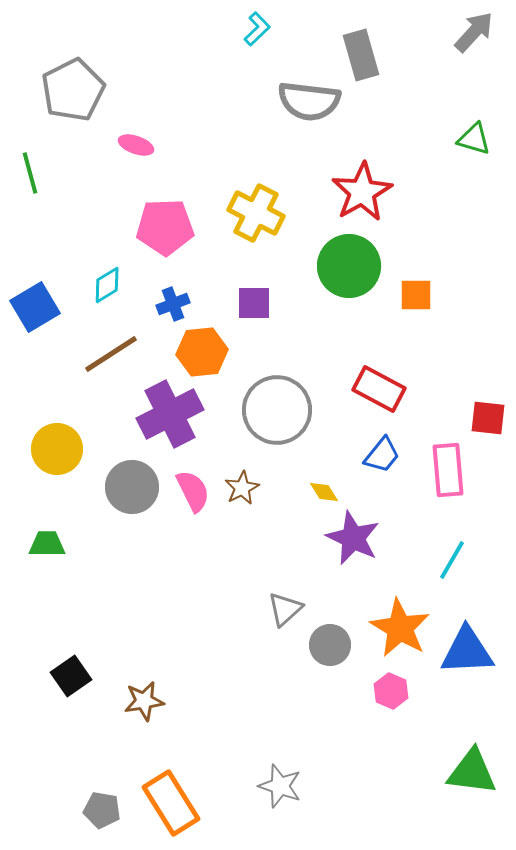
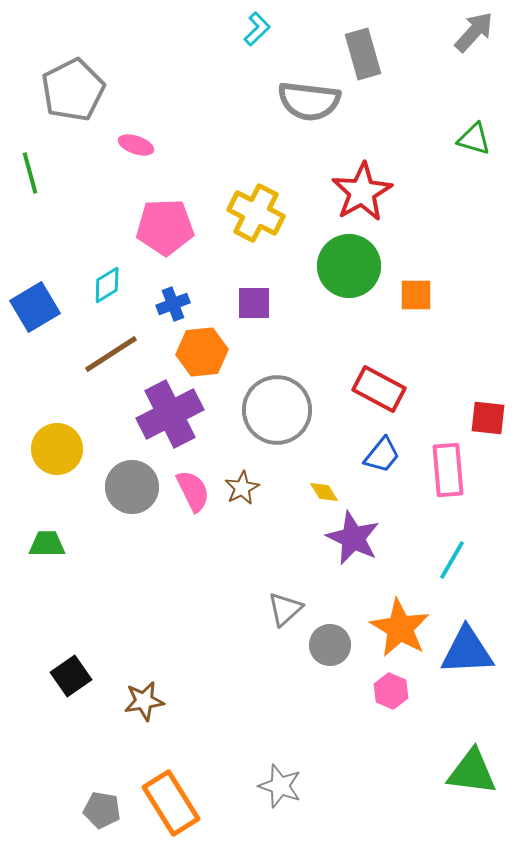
gray rectangle at (361, 55): moved 2 px right, 1 px up
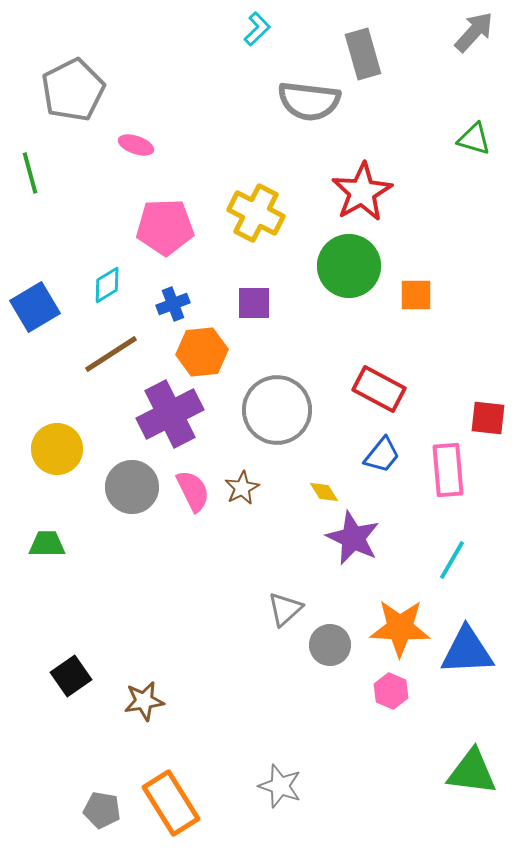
orange star at (400, 628): rotated 28 degrees counterclockwise
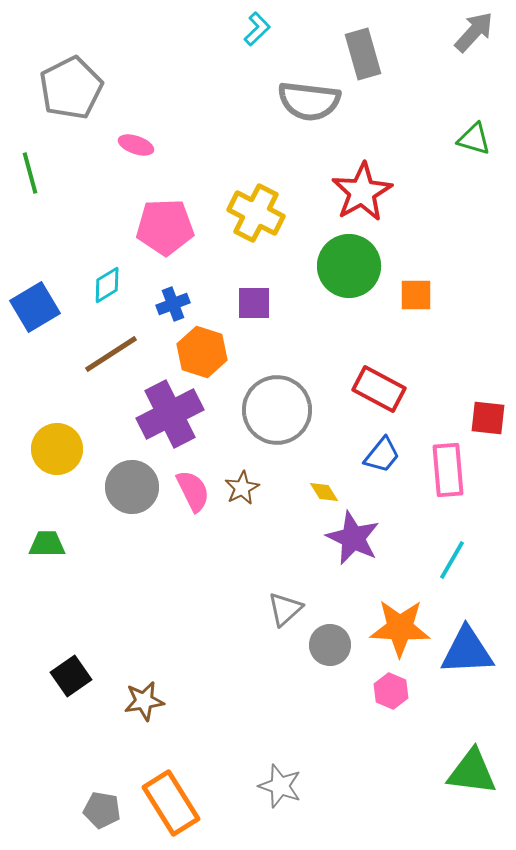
gray pentagon at (73, 90): moved 2 px left, 2 px up
orange hexagon at (202, 352): rotated 24 degrees clockwise
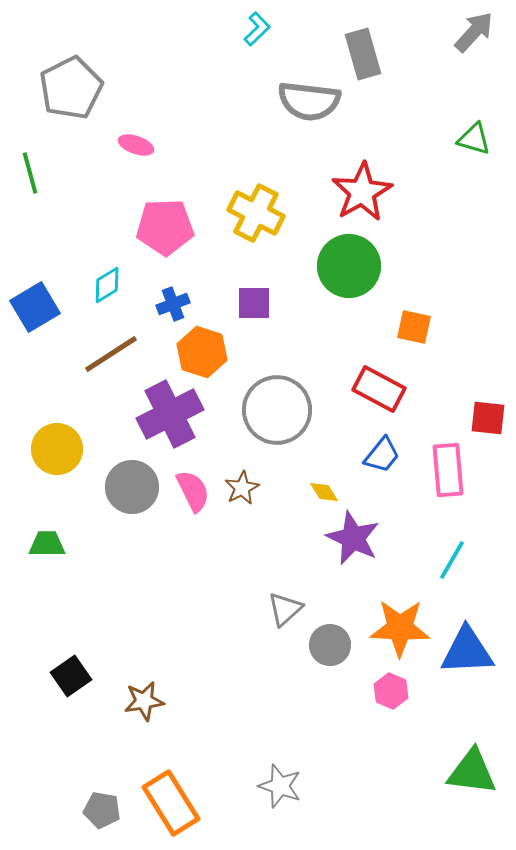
orange square at (416, 295): moved 2 px left, 32 px down; rotated 12 degrees clockwise
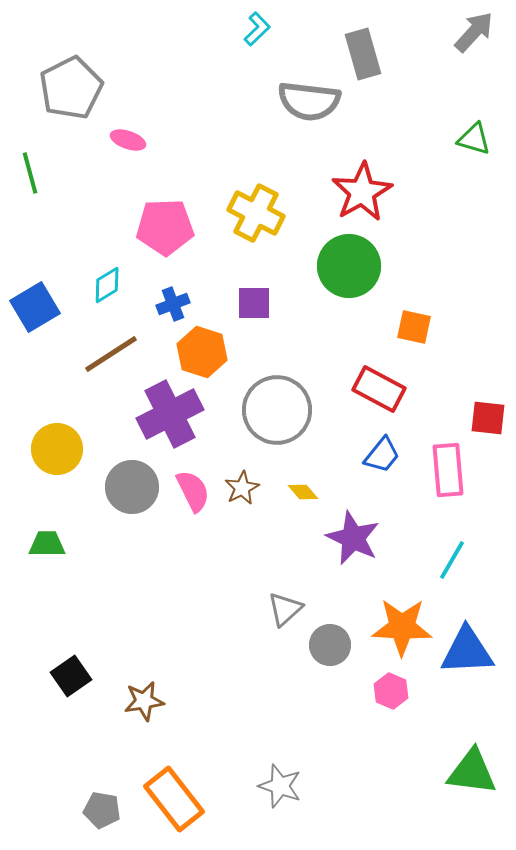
pink ellipse at (136, 145): moved 8 px left, 5 px up
yellow diamond at (324, 492): moved 21 px left; rotated 8 degrees counterclockwise
orange star at (400, 628): moved 2 px right, 1 px up
orange rectangle at (171, 803): moved 3 px right, 4 px up; rotated 6 degrees counterclockwise
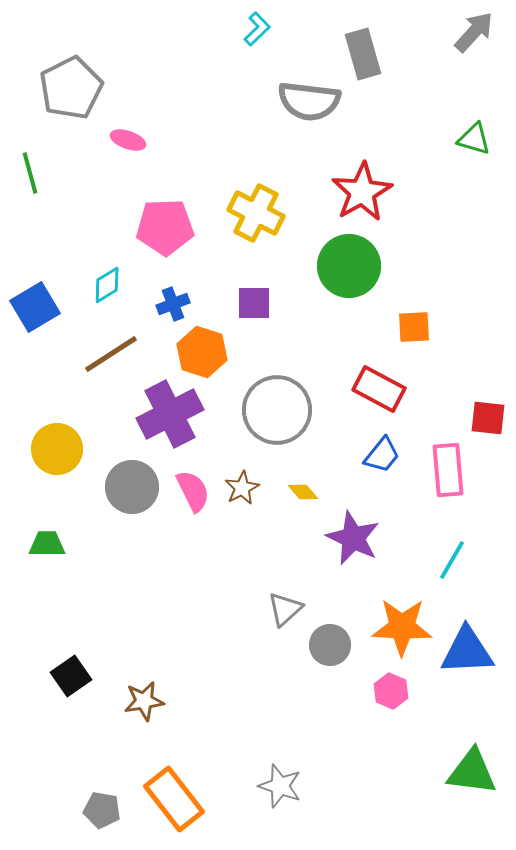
orange square at (414, 327): rotated 15 degrees counterclockwise
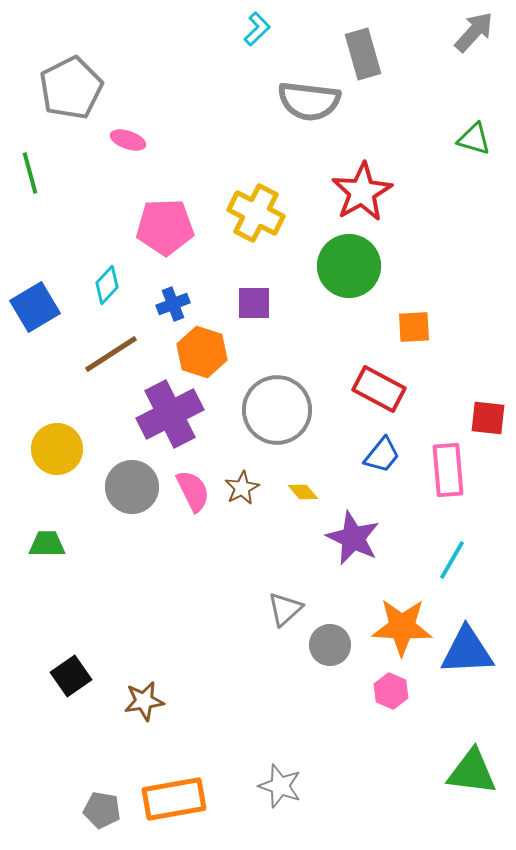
cyan diamond at (107, 285): rotated 15 degrees counterclockwise
orange rectangle at (174, 799): rotated 62 degrees counterclockwise
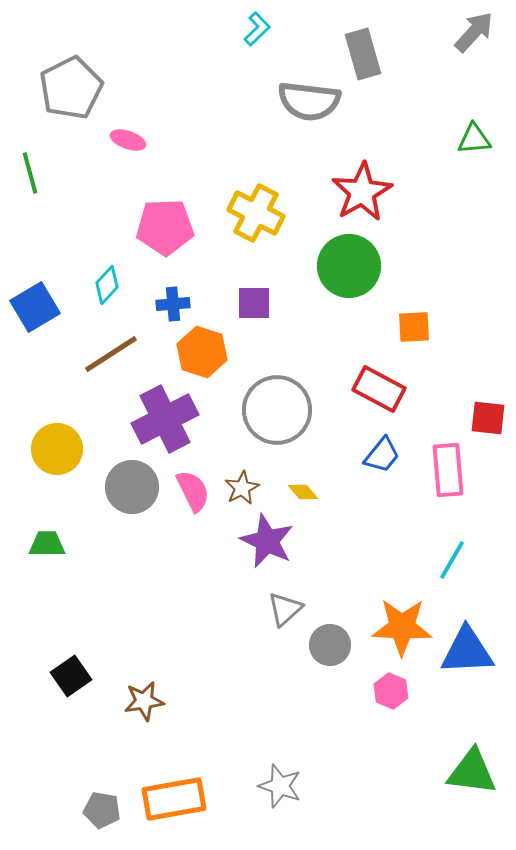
green triangle at (474, 139): rotated 21 degrees counterclockwise
blue cross at (173, 304): rotated 16 degrees clockwise
purple cross at (170, 414): moved 5 px left, 5 px down
purple star at (353, 538): moved 86 px left, 3 px down
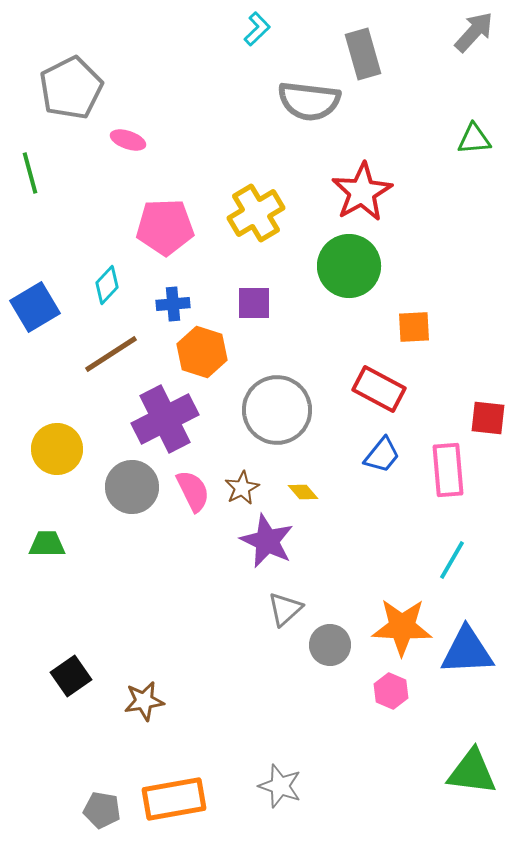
yellow cross at (256, 213): rotated 32 degrees clockwise
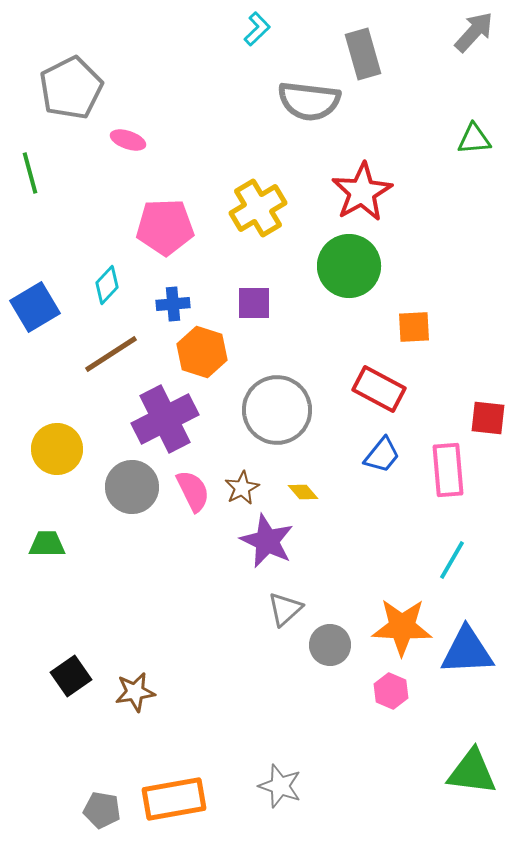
yellow cross at (256, 213): moved 2 px right, 5 px up
brown star at (144, 701): moved 9 px left, 9 px up
